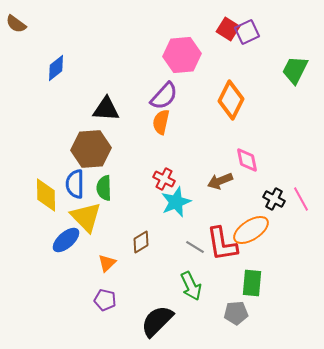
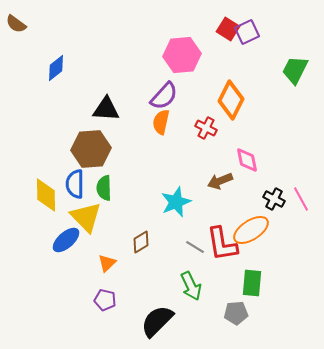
red cross: moved 42 px right, 51 px up
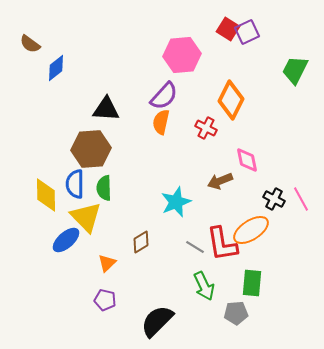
brown semicircle: moved 14 px right, 20 px down
green arrow: moved 13 px right
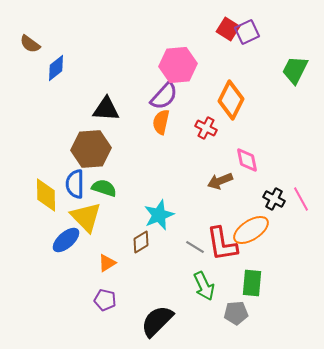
pink hexagon: moved 4 px left, 10 px down
green semicircle: rotated 110 degrees clockwise
cyan star: moved 17 px left, 13 px down
orange triangle: rotated 12 degrees clockwise
